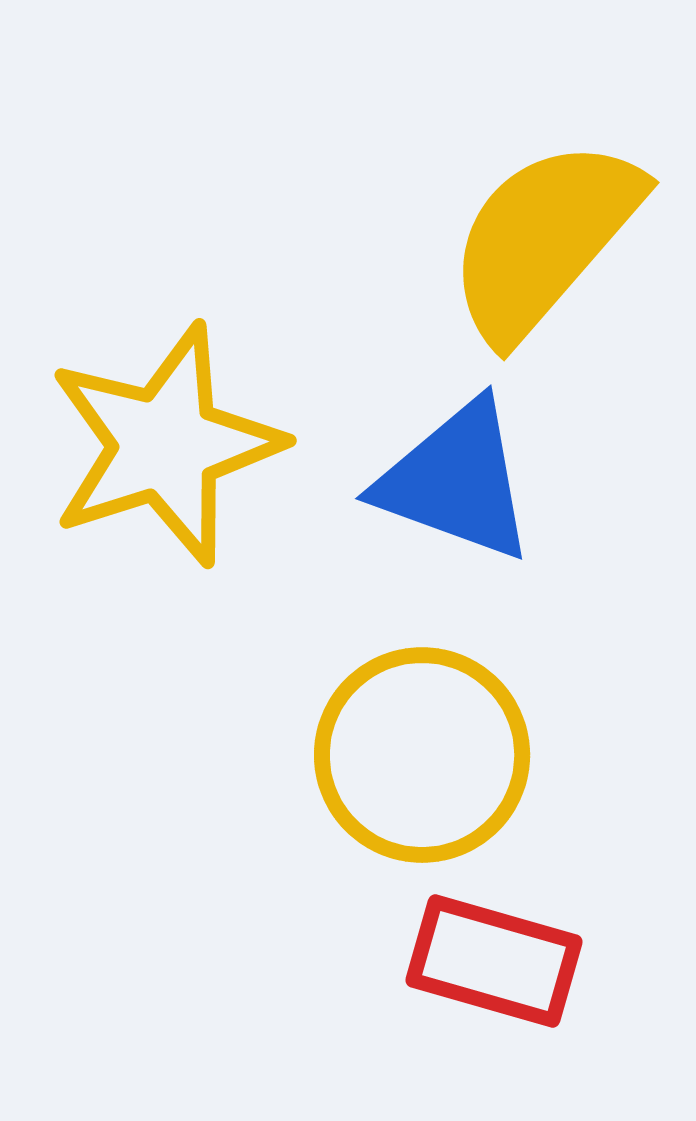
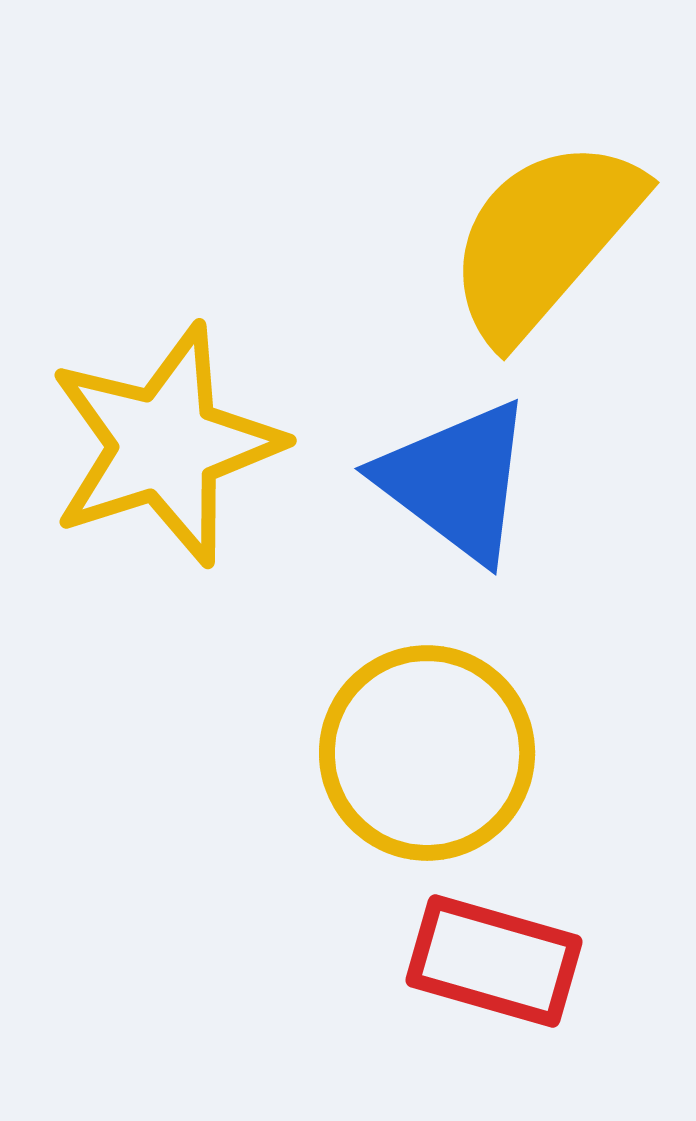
blue triangle: rotated 17 degrees clockwise
yellow circle: moved 5 px right, 2 px up
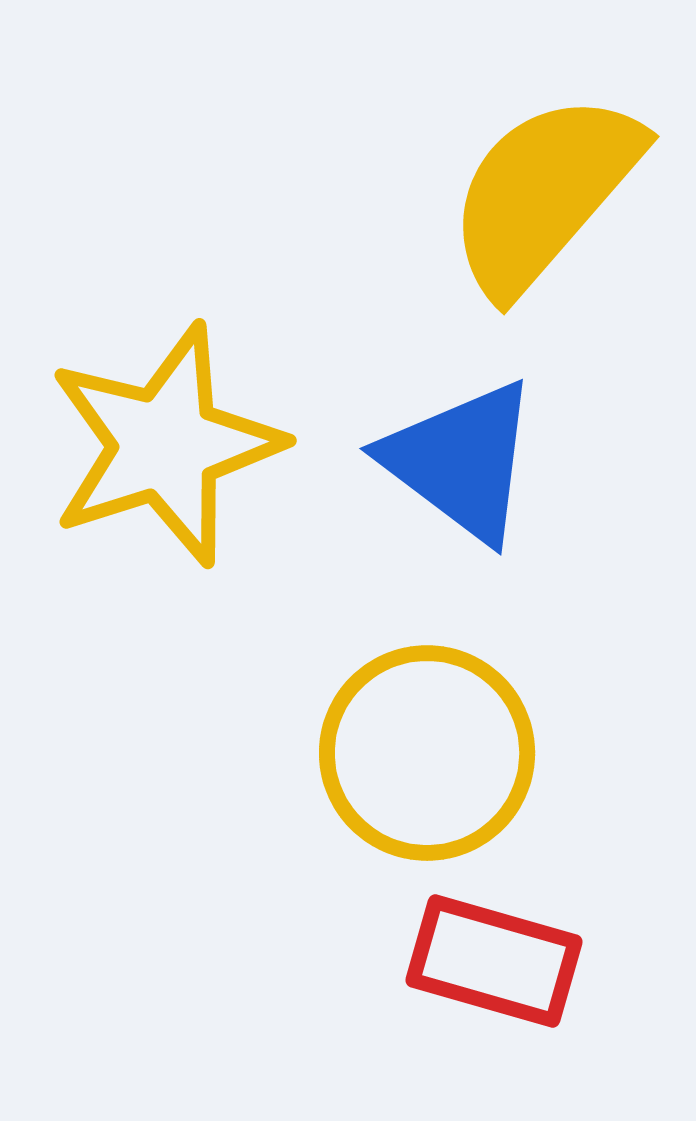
yellow semicircle: moved 46 px up
blue triangle: moved 5 px right, 20 px up
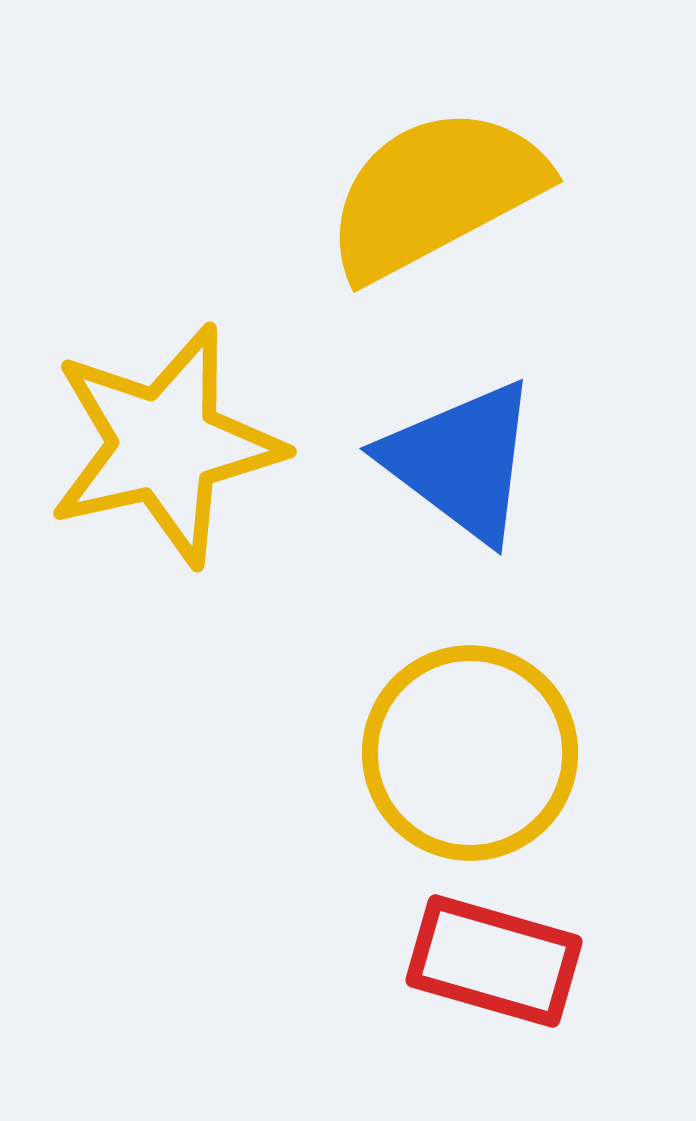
yellow semicircle: moved 109 px left; rotated 21 degrees clockwise
yellow star: rotated 5 degrees clockwise
yellow circle: moved 43 px right
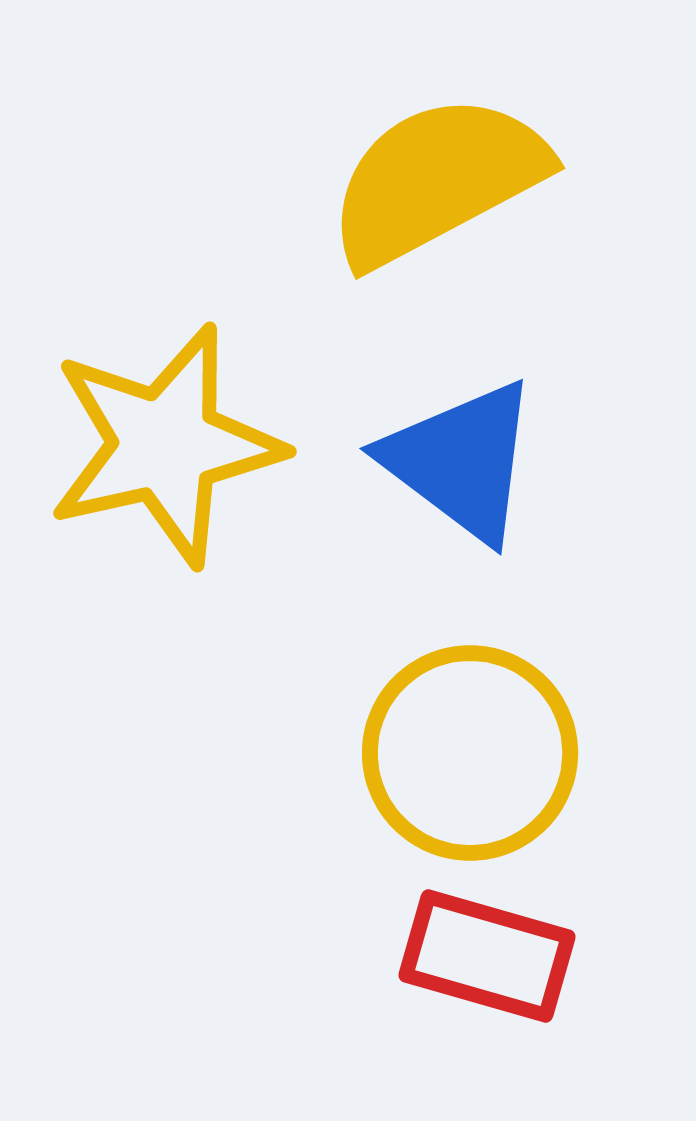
yellow semicircle: moved 2 px right, 13 px up
red rectangle: moved 7 px left, 5 px up
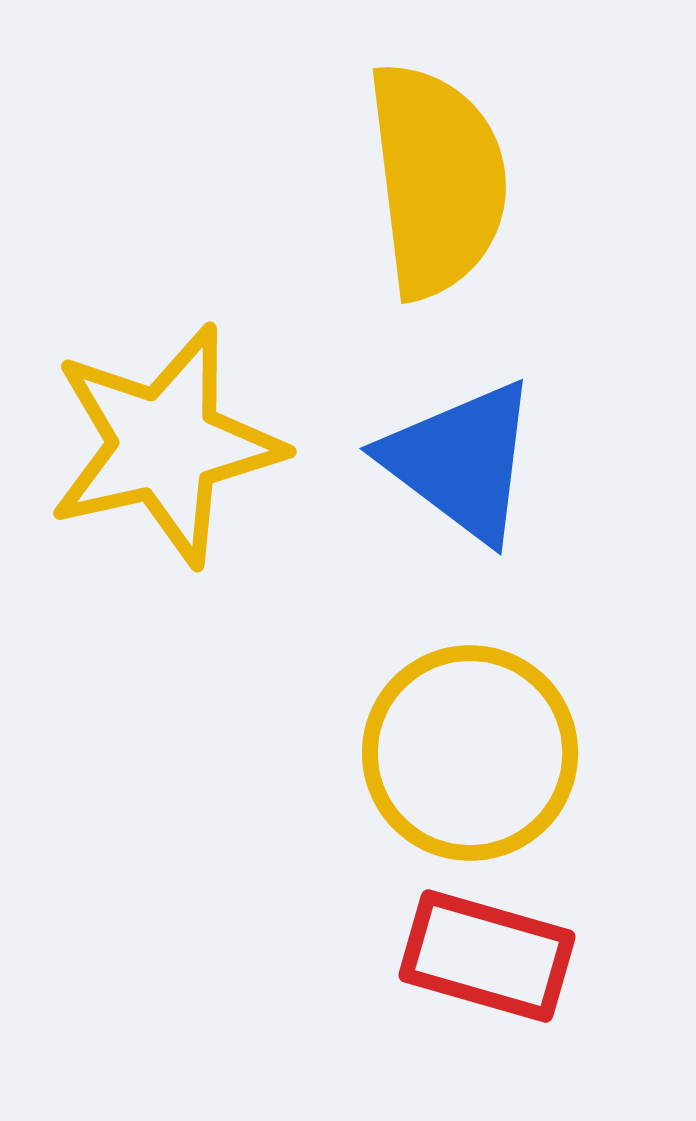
yellow semicircle: rotated 111 degrees clockwise
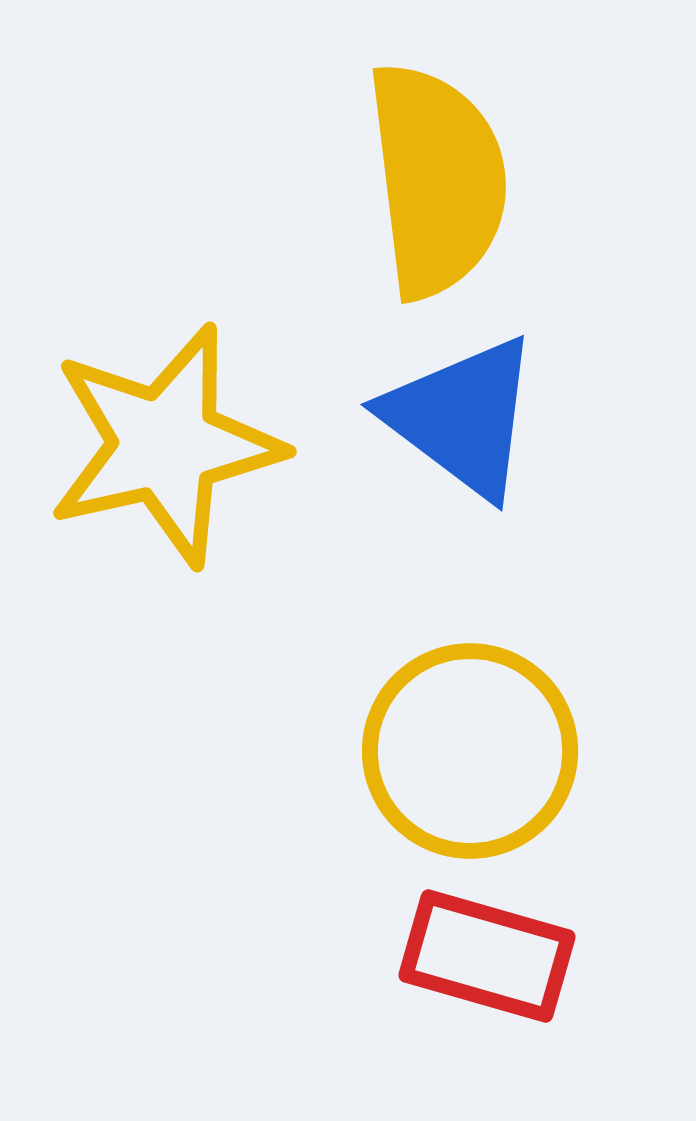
blue triangle: moved 1 px right, 44 px up
yellow circle: moved 2 px up
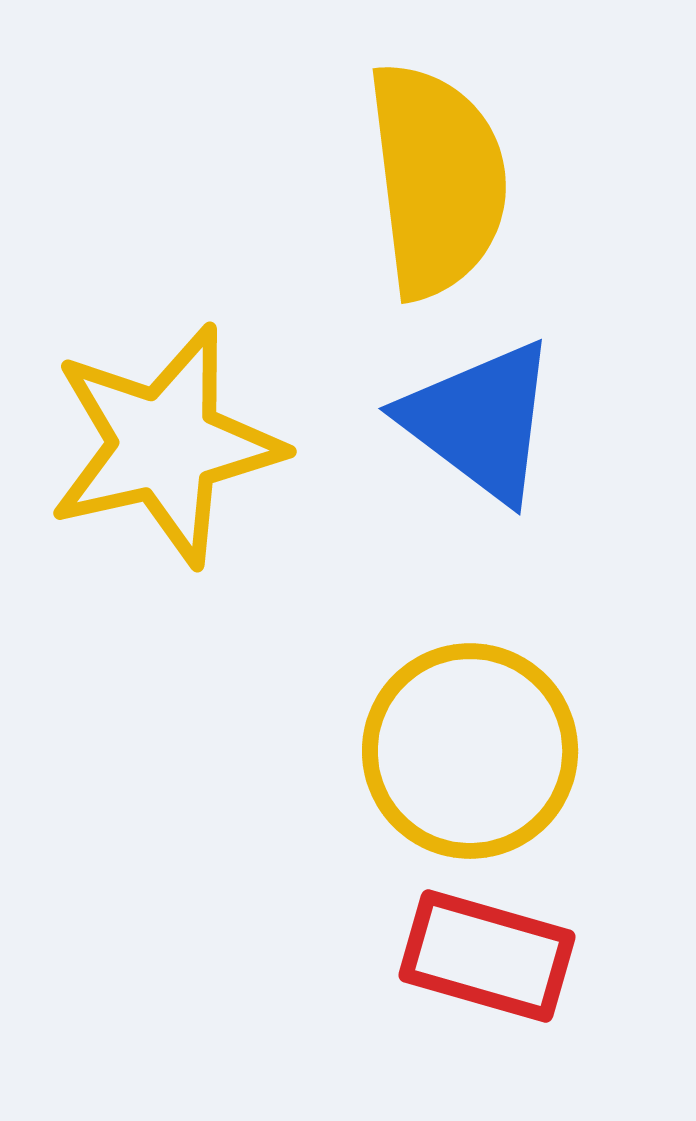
blue triangle: moved 18 px right, 4 px down
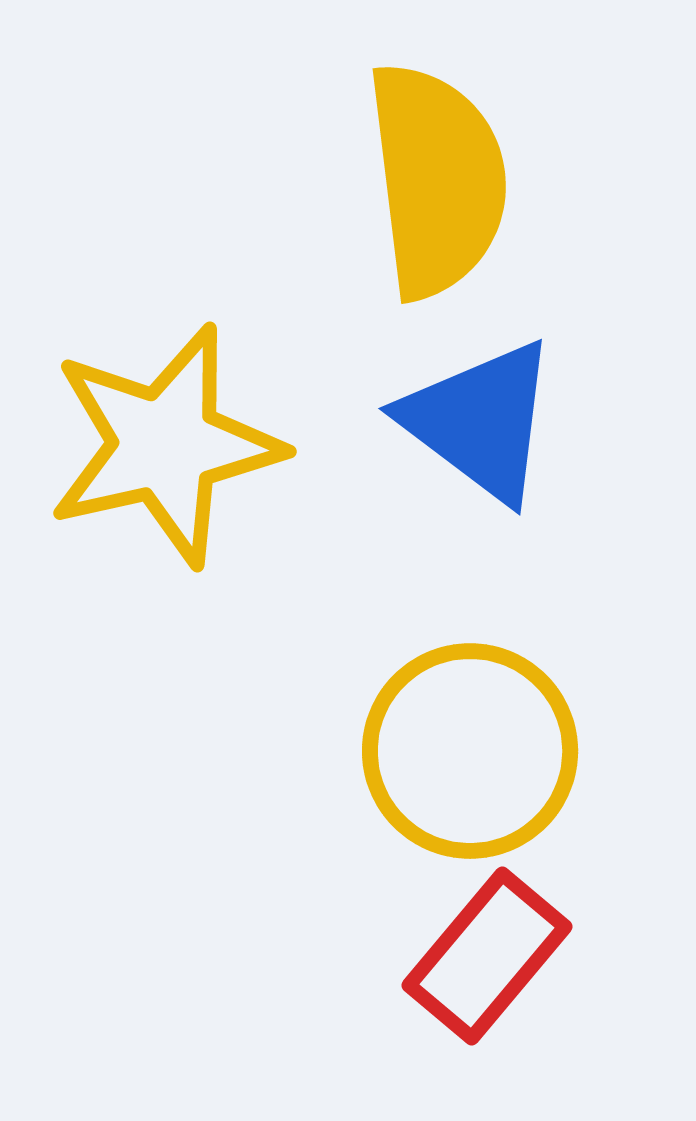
red rectangle: rotated 66 degrees counterclockwise
